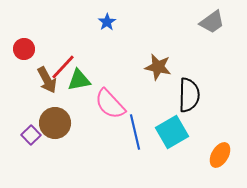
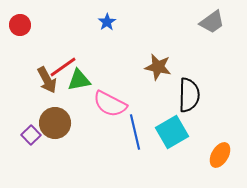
red circle: moved 4 px left, 24 px up
red line: rotated 12 degrees clockwise
pink semicircle: rotated 20 degrees counterclockwise
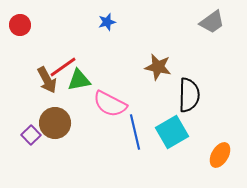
blue star: rotated 18 degrees clockwise
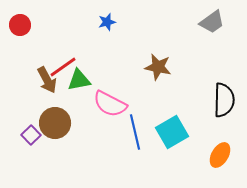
black semicircle: moved 35 px right, 5 px down
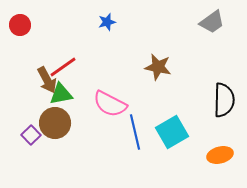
green triangle: moved 18 px left, 14 px down
orange ellipse: rotated 45 degrees clockwise
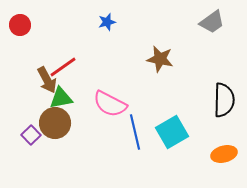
brown star: moved 2 px right, 8 px up
green triangle: moved 4 px down
orange ellipse: moved 4 px right, 1 px up
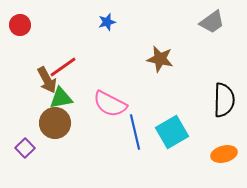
purple square: moved 6 px left, 13 px down
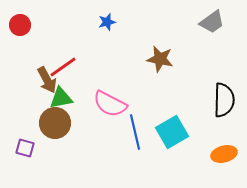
purple square: rotated 30 degrees counterclockwise
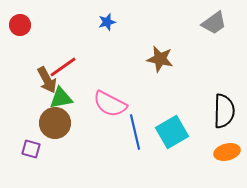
gray trapezoid: moved 2 px right, 1 px down
black semicircle: moved 11 px down
purple square: moved 6 px right, 1 px down
orange ellipse: moved 3 px right, 2 px up
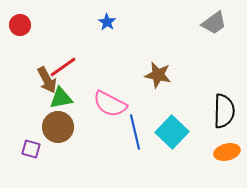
blue star: rotated 24 degrees counterclockwise
brown star: moved 2 px left, 16 px down
brown circle: moved 3 px right, 4 px down
cyan square: rotated 16 degrees counterclockwise
